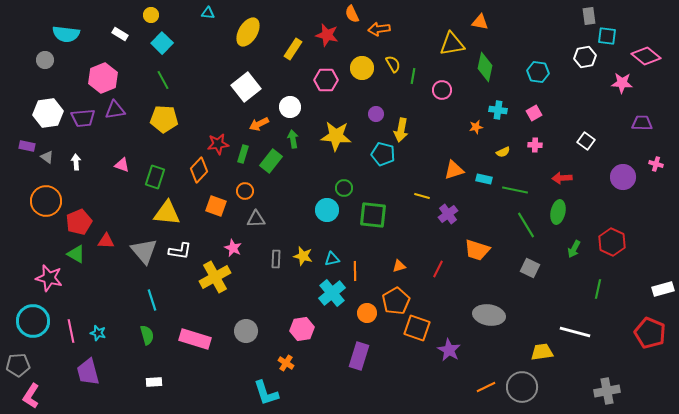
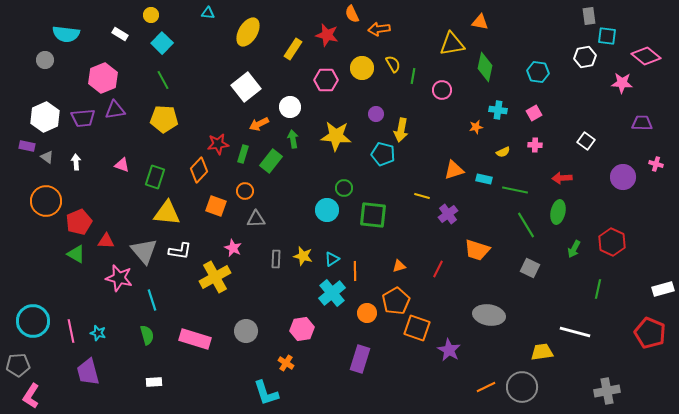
white hexagon at (48, 113): moved 3 px left, 4 px down; rotated 16 degrees counterclockwise
cyan triangle at (332, 259): rotated 21 degrees counterclockwise
pink star at (49, 278): moved 70 px right
purple rectangle at (359, 356): moved 1 px right, 3 px down
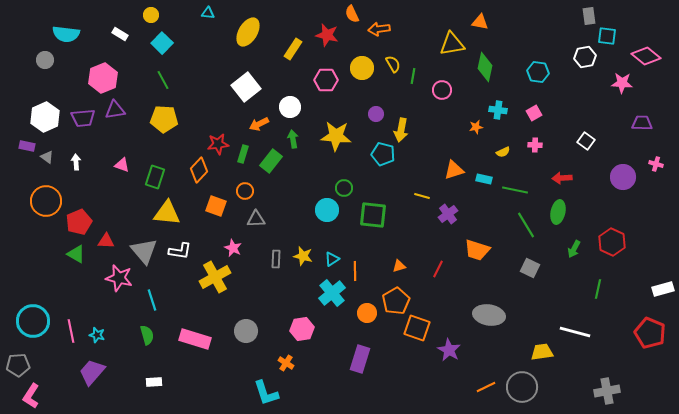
cyan star at (98, 333): moved 1 px left, 2 px down
purple trapezoid at (88, 372): moved 4 px right; rotated 56 degrees clockwise
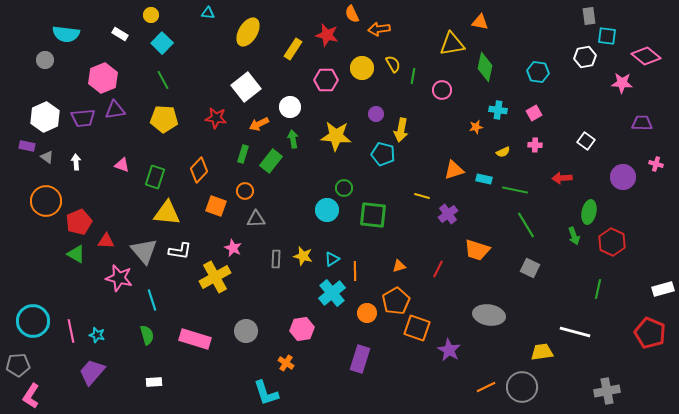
red star at (218, 144): moved 2 px left, 26 px up; rotated 15 degrees clockwise
green ellipse at (558, 212): moved 31 px right
green arrow at (574, 249): moved 13 px up; rotated 48 degrees counterclockwise
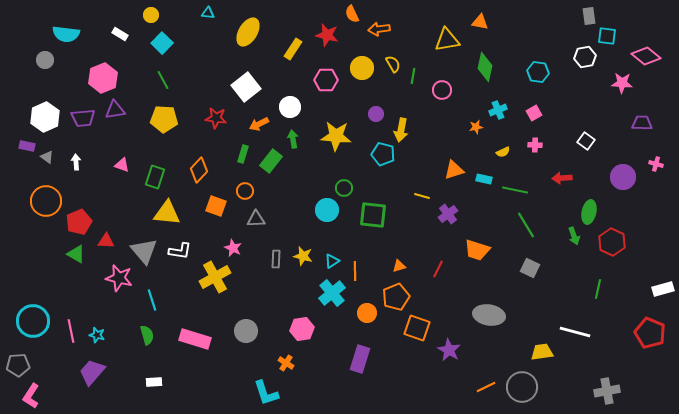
yellow triangle at (452, 44): moved 5 px left, 4 px up
cyan cross at (498, 110): rotated 30 degrees counterclockwise
cyan triangle at (332, 259): moved 2 px down
orange pentagon at (396, 301): moved 4 px up; rotated 8 degrees clockwise
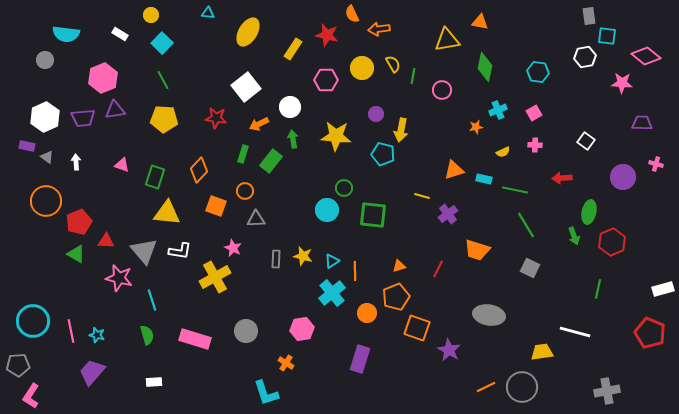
red hexagon at (612, 242): rotated 12 degrees clockwise
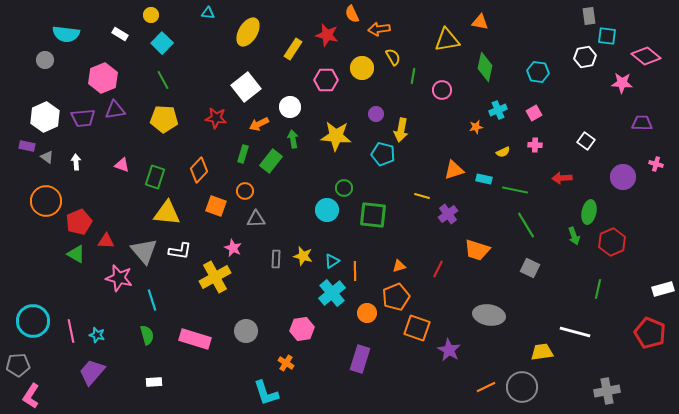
yellow semicircle at (393, 64): moved 7 px up
